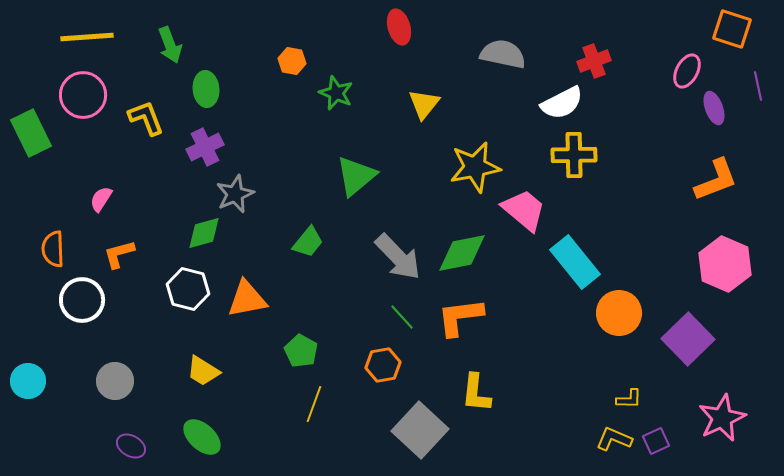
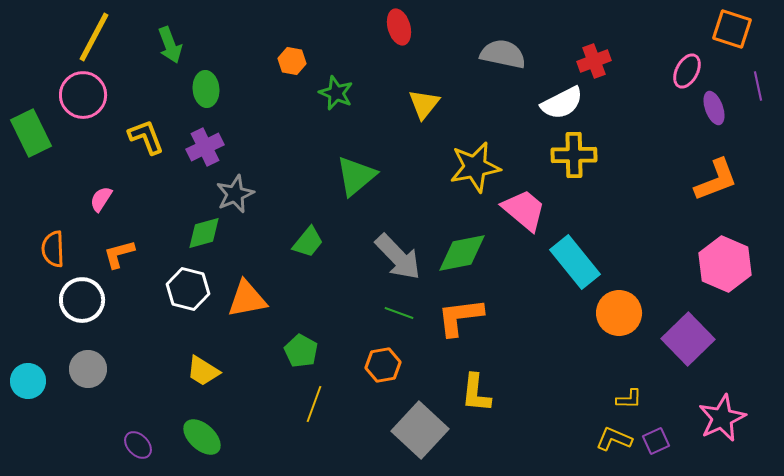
yellow line at (87, 37): moved 7 px right; rotated 58 degrees counterclockwise
yellow L-shape at (146, 118): moved 19 px down
green line at (402, 317): moved 3 px left, 4 px up; rotated 28 degrees counterclockwise
gray circle at (115, 381): moved 27 px left, 12 px up
purple ellipse at (131, 446): moved 7 px right, 1 px up; rotated 16 degrees clockwise
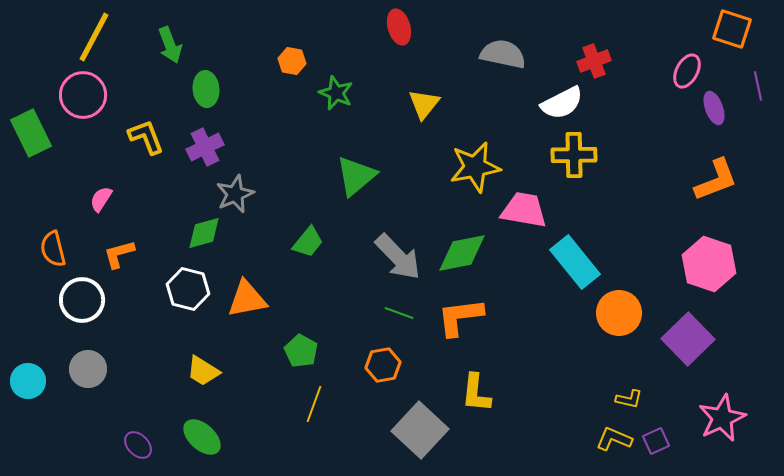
pink trapezoid at (524, 210): rotated 30 degrees counterclockwise
orange semicircle at (53, 249): rotated 12 degrees counterclockwise
pink hexagon at (725, 264): moved 16 px left; rotated 4 degrees counterclockwise
yellow L-shape at (629, 399): rotated 12 degrees clockwise
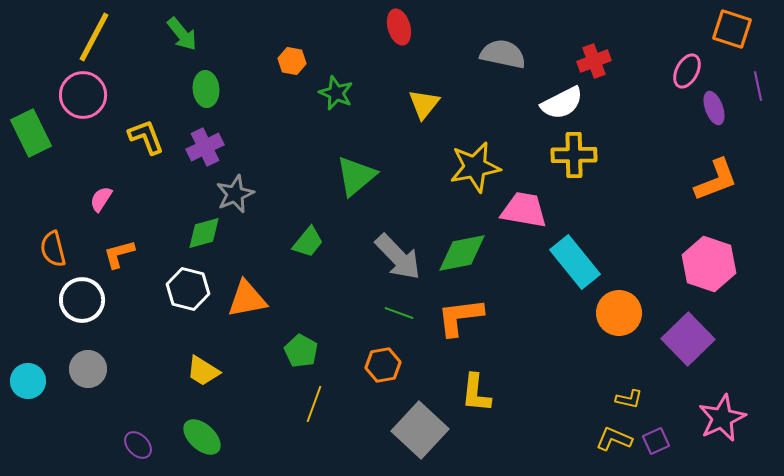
green arrow at (170, 45): moved 12 px right, 11 px up; rotated 18 degrees counterclockwise
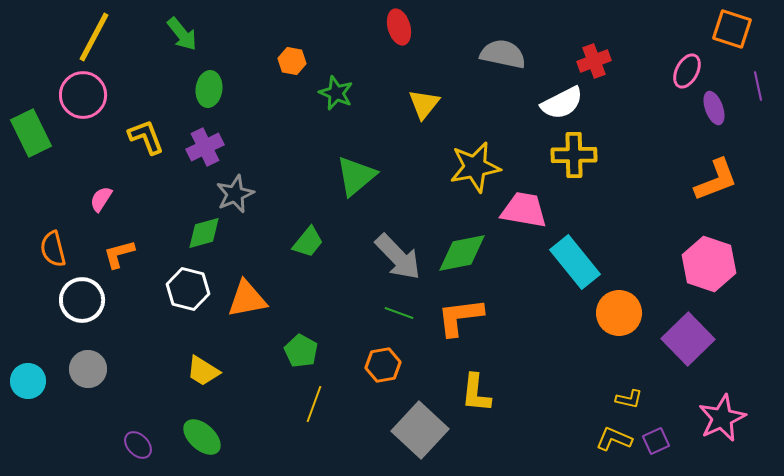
green ellipse at (206, 89): moved 3 px right; rotated 12 degrees clockwise
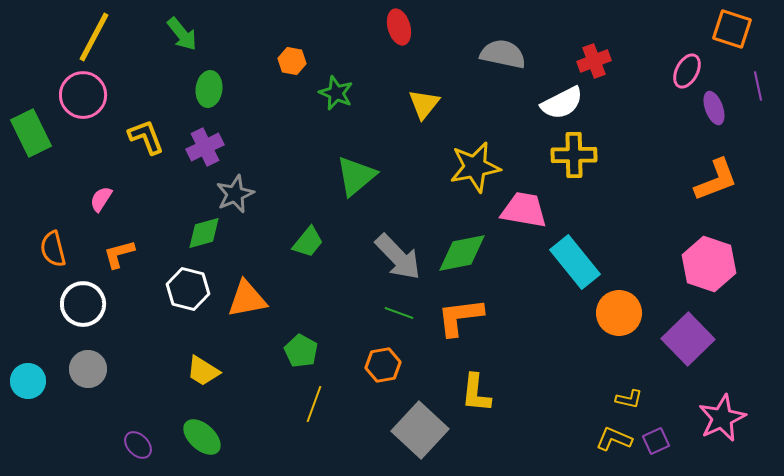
white circle at (82, 300): moved 1 px right, 4 px down
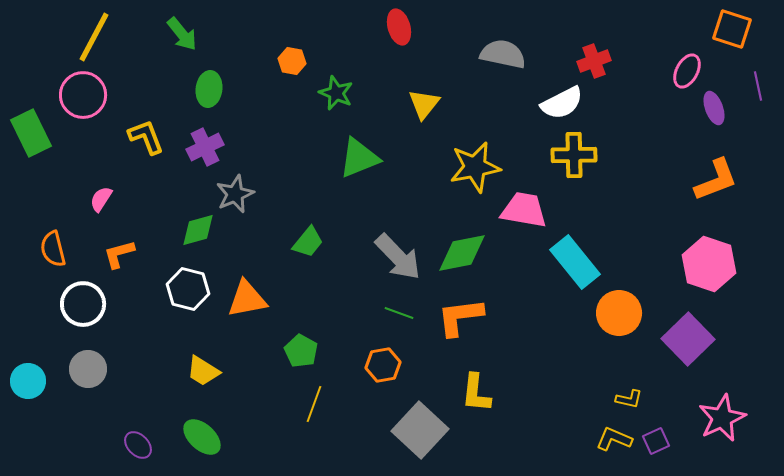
green triangle at (356, 176): moved 3 px right, 18 px up; rotated 18 degrees clockwise
green diamond at (204, 233): moved 6 px left, 3 px up
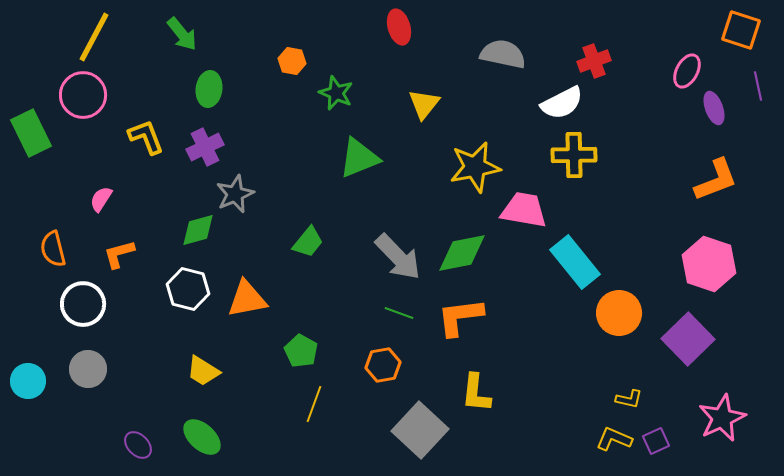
orange square at (732, 29): moved 9 px right, 1 px down
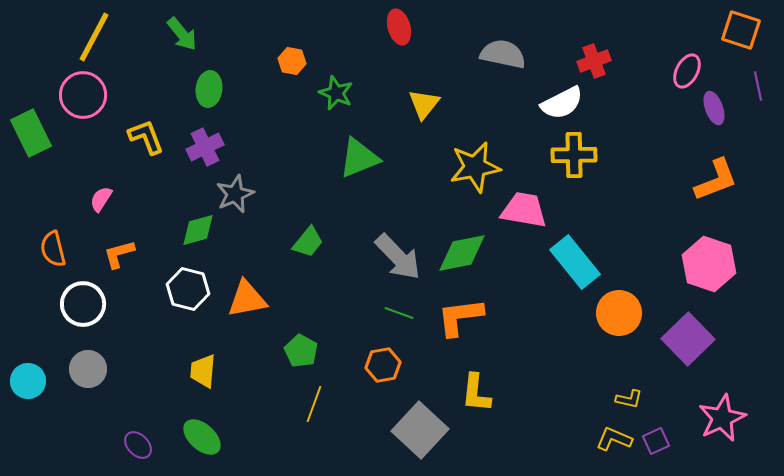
yellow trapezoid at (203, 371): rotated 63 degrees clockwise
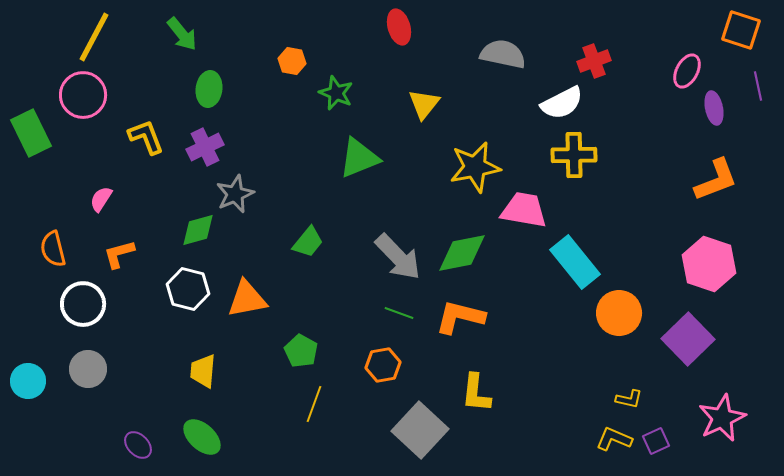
purple ellipse at (714, 108): rotated 8 degrees clockwise
orange L-shape at (460, 317): rotated 21 degrees clockwise
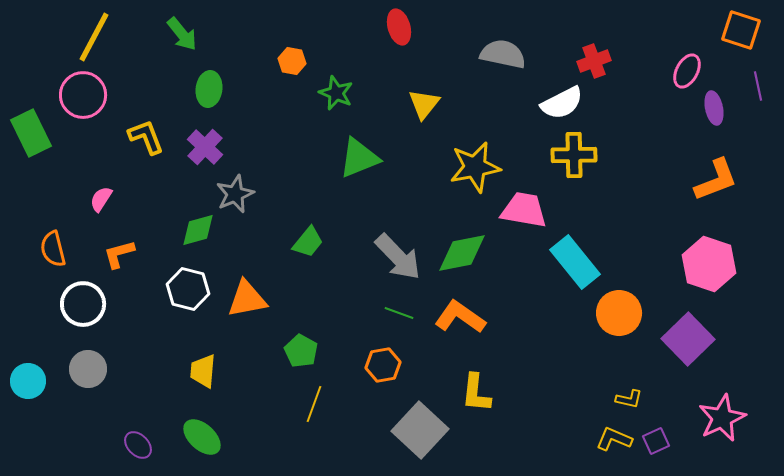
purple cross at (205, 147): rotated 21 degrees counterclockwise
orange L-shape at (460, 317): rotated 21 degrees clockwise
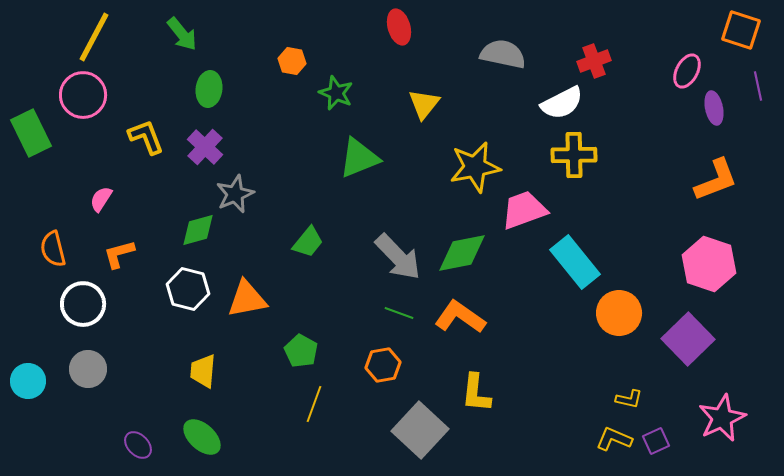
pink trapezoid at (524, 210): rotated 30 degrees counterclockwise
